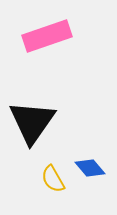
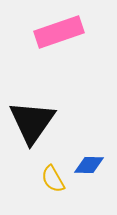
pink rectangle: moved 12 px right, 4 px up
blue diamond: moved 1 px left, 3 px up; rotated 48 degrees counterclockwise
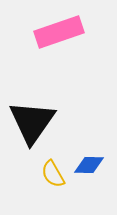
yellow semicircle: moved 5 px up
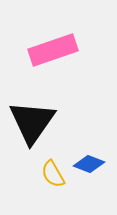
pink rectangle: moved 6 px left, 18 px down
blue diamond: moved 1 px up; rotated 20 degrees clockwise
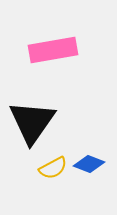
pink rectangle: rotated 9 degrees clockwise
yellow semicircle: moved 6 px up; rotated 88 degrees counterclockwise
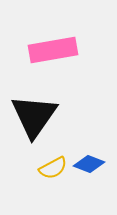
black triangle: moved 2 px right, 6 px up
